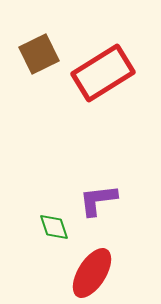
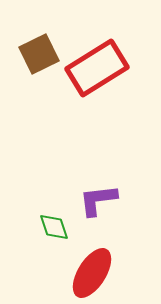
red rectangle: moved 6 px left, 5 px up
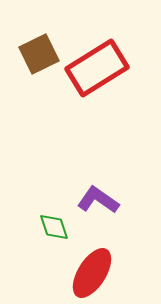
purple L-shape: rotated 42 degrees clockwise
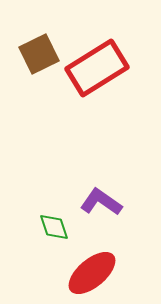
purple L-shape: moved 3 px right, 2 px down
red ellipse: rotated 18 degrees clockwise
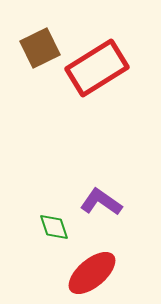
brown square: moved 1 px right, 6 px up
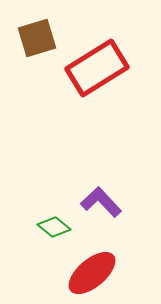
brown square: moved 3 px left, 10 px up; rotated 9 degrees clockwise
purple L-shape: rotated 12 degrees clockwise
green diamond: rotated 32 degrees counterclockwise
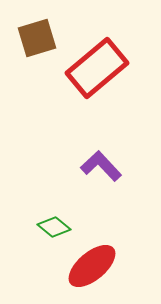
red rectangle: rotated 8 degrees counterclockwise
purple L-shape: moved 36 px up
red ellipse: moved 7 px up
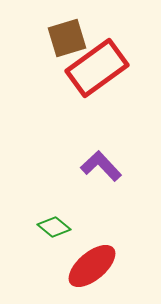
brown square: moved 30 px right
red rectangle: rotated 4 degrees clockwise
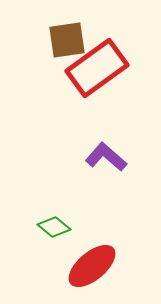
brown square: moved 2 px down; rotated 9 degrees clockwise
purple L-shape: moved 5 px right, 9 px up; rotated 6 degrees counterclockwise
